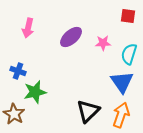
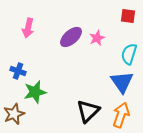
pink star: moved 6 px left, 5 px up; rotated 21 degrees counterclockwise
brown star: rotated 20 degrees clockwise
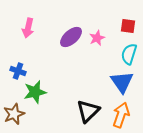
red square: moved 10 px down
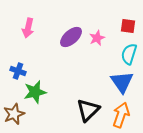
black triangle: moved 1 px up
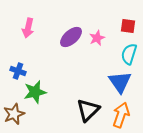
blue triangle: moved 2 px left
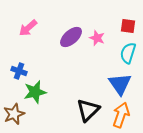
pink arrow: rotated 36 degrees clockwise
pink star: rotated 28 degrees counterclockwise
cyan semicircle: moved 1 px left, 1 px up
blue cross: moved 1 px right
blue triangle: moved 2 px down
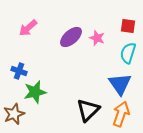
orange arrow: moved 1 px up
